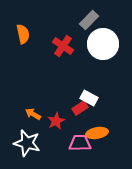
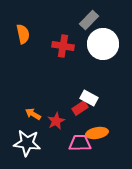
red cross: rotated 25 degrees counterclockwise
white star: rotated 8 degrees counterclockwise
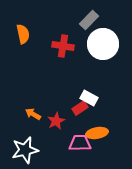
white star: moved 2 px left, 7 px down; rotated 20 degrees counterclockwise
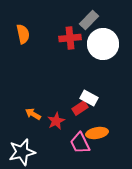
red cross: moved 7 px right, 8 px up; rotated 15 degrees counterclockwise
pink trapezoid: rotated 115 degrees counterclockwise
white star: moved 3 px left, 2 px down
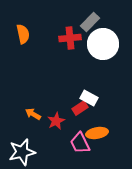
gray rectangle: moved 1 px right, 2 px down
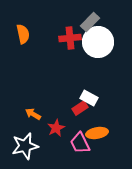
white circle: moved 5 px left, 2 px up
red star: moved 7 px down
white star: moved 3 px right, 6 px up
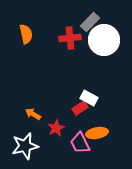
orange semicircle: moved 3 px right
white circle: moved 6 px right, 2 px up
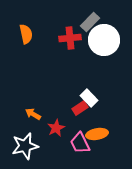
white rectangle: rotated 18 degrees clockwise
orange ellipse: moved 1 px down
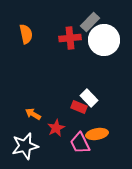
red rectangle: moved 1 px left, 1 px up; rotated 56 degrees clockwise
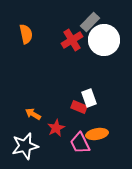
red cross: moved 2 px right, 2 px down; rotated 25 degrees counterclockwise
white rectangle: rotated 24 degrees clockwise
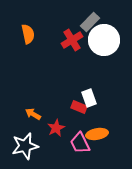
orange semicircle: moved 2 px right
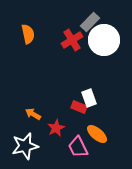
orange ellipse: rotated 50 degrees clockwise
pink trapezoid: moved 2 px left, 4 px down
